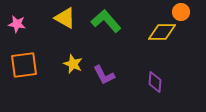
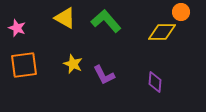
pink star: moved 4 px down; rotated 12 degrees clockwise
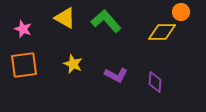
pink star: moved 6 px right, 1 px down
purple L-shape: moved 12 px right; rotated 35 degrees counterclockwise
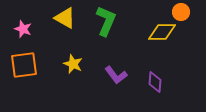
green L-shape: rotated 64 degrees clockwise
purple L-shape: rotated 25 degrees clockwise
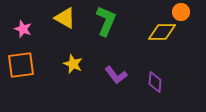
orange square: moved 3 px left
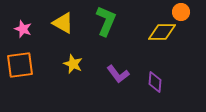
yellow triangle: moved 2 px left, 5 px down
orange square: moved 1 px left
purple L-shape: moved 2 px right, 1 px up
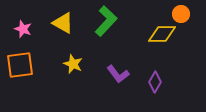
orange circle: moved 2 px down
green L-shape: rotated 20 degrees clockwise
yellow diamond: moved 2 px down
purple diamond: rotated 25 degrees clockwise
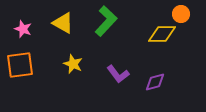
purple diamond: rotated 45 degrees clockwise
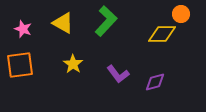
yellow star: rotated 12 degrees clockwise
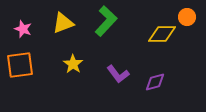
orange circle: moved 6 px right, 3 px down
yellow triangle: rotated 50 degrees counterclockwise
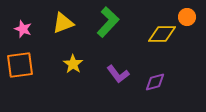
green L-shape: moved 2 px right, 1 px down
